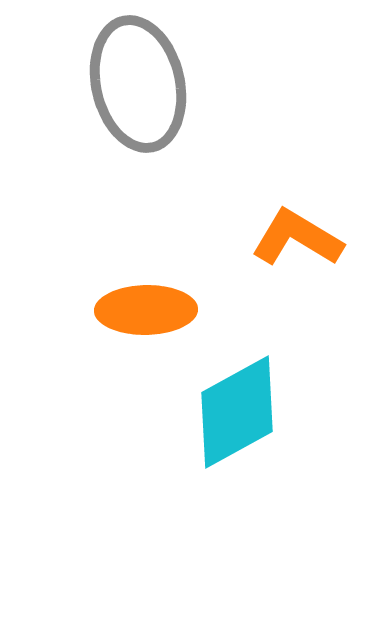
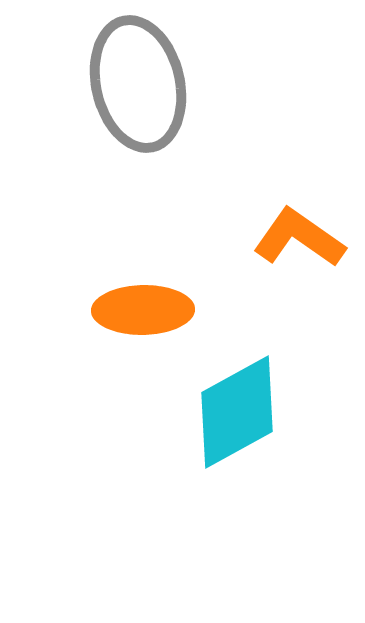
orange L-shape: moved 2 px right; rotated 4 degrees clockwise
orange ellipse: moved 3 px left
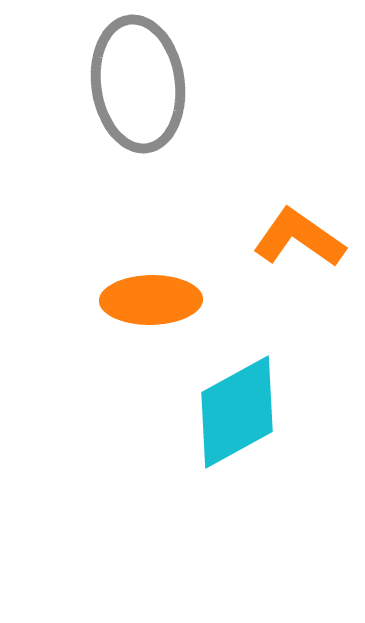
gray ellipse: rotated 5 degrees clockwise
orange ellipse: moved 8 px right, 10 px up
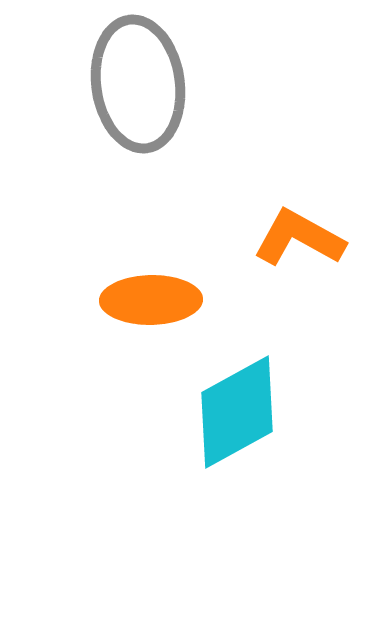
orange L-shape: rotated 6 degrees counterclockwise
